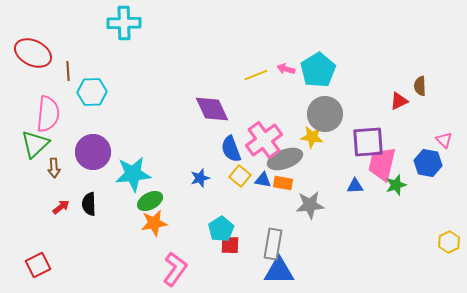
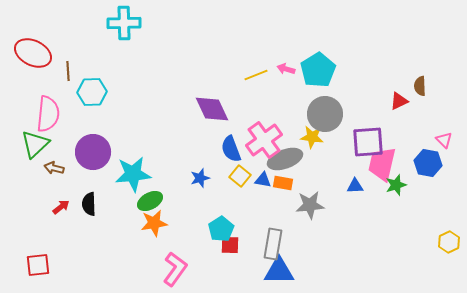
brown arrow at (54, 168): rotated 108 degrees clockwise
red square at (38, 265): rotated 20 degrees clockwise
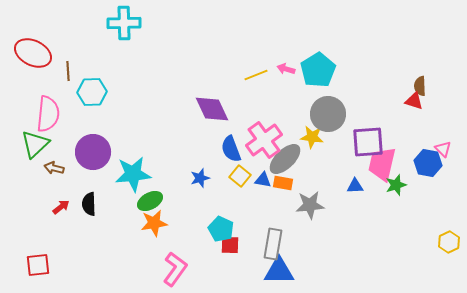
red triangle at (399, 101): moved 15 px right; rotated 42 degrees clockwise
gray circle at (325, 114): moved 3 px right
pink triangle at (444, 140): moved 1 px left, 9 px down
gray ellipse at (285, 159): rotated 24 degrees counterclockwise
cyan pentagon at (221, 229): rotated 15 degrees counterclockwise
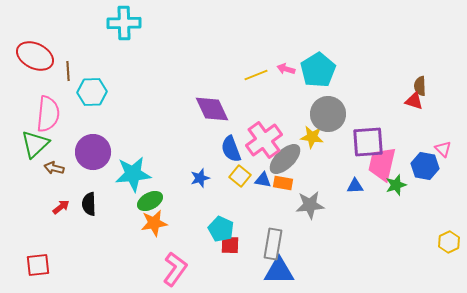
red ellipse at (33, 53): moved 2 px right, 3 px down
blue hexagon at (428, 163): moved 3 px left, 3 px down
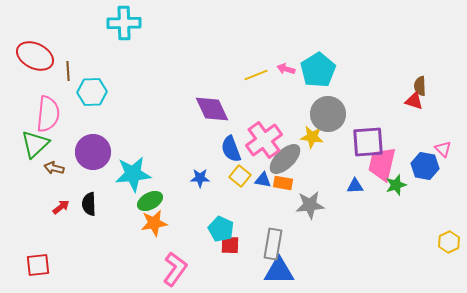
blue star at (200, 178): rotated 18 degrees clockwise
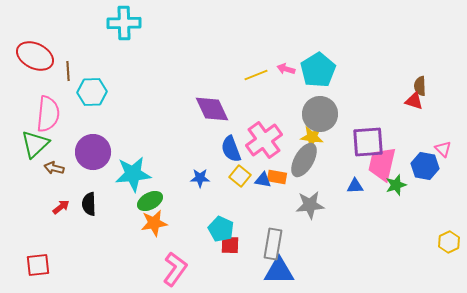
gray circle at (328, 114): moved 8 px left
gray ellipse at (285, 159): moved 19 px right, 1 px down; rotated 16 degrees counterclockwise
orange rectangle at (283, 183): moved 6 px left, 6 px up
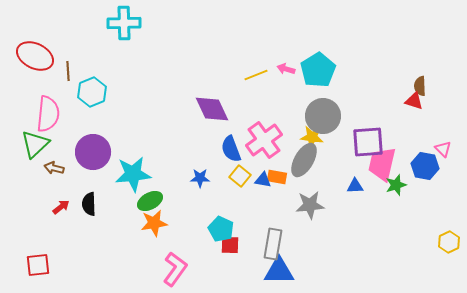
cyan hexagon at (92, 92): rotated 20 degrees counterclockwise
gray circle at (320, 114): moved 3 px right, 2 px down
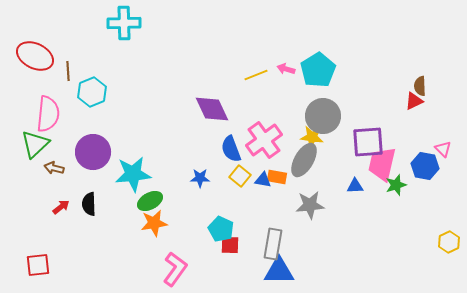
red triangle at (414, 101): rotated 42 degrees counterclockwise
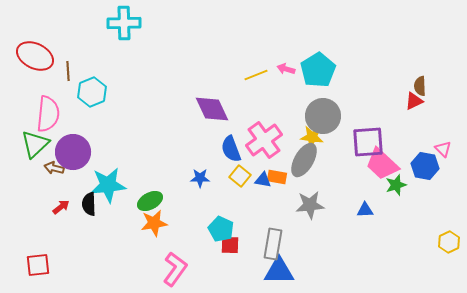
purple circle at (93, 152): moved 20 px left
pink trapezoid at (382, 164): rotated 60 degrees counterclockwise
cyan star at (133, 174): moved 25 px left, 11 px down
blue triangle at (355, 186): moved 10 px right, 24 px down
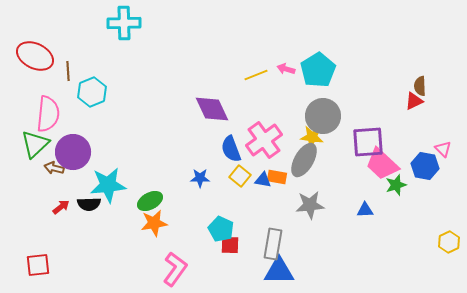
black semicircle at (89, 204): rotated 90 degrees counterclockwise
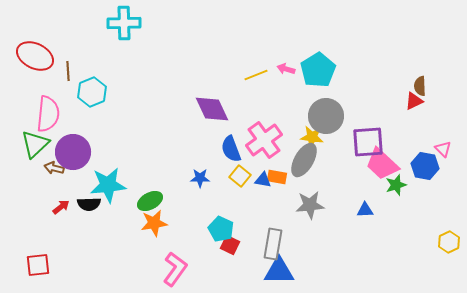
gray circle at (323, 116): moved 3 px right
red square at (230, 245): rotated 24 degrees clockwise
